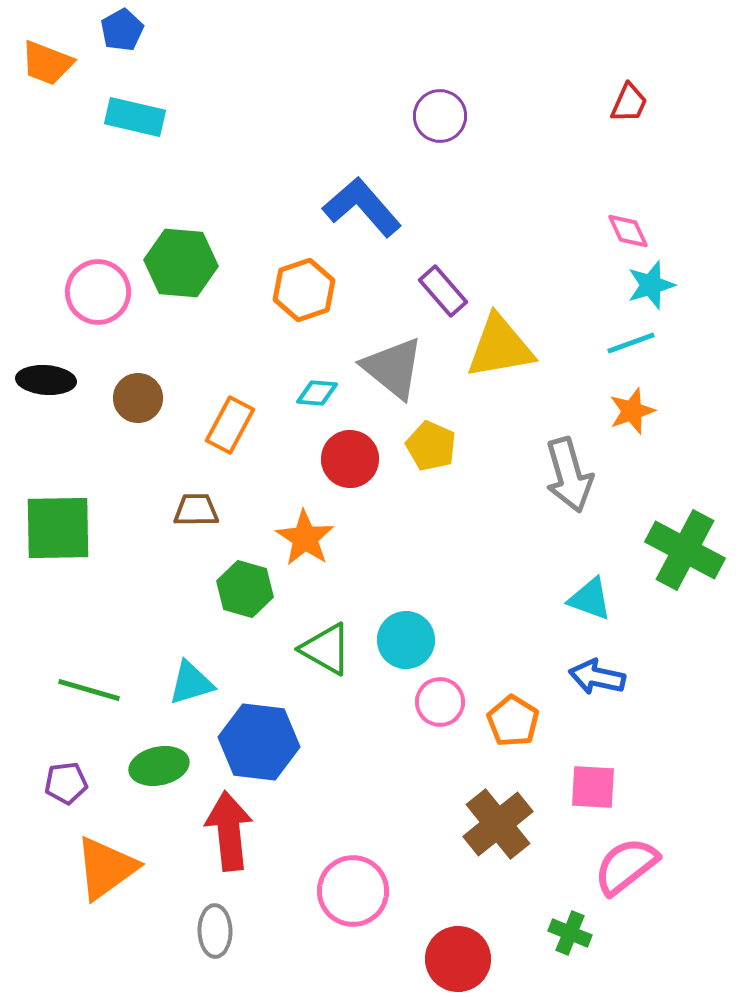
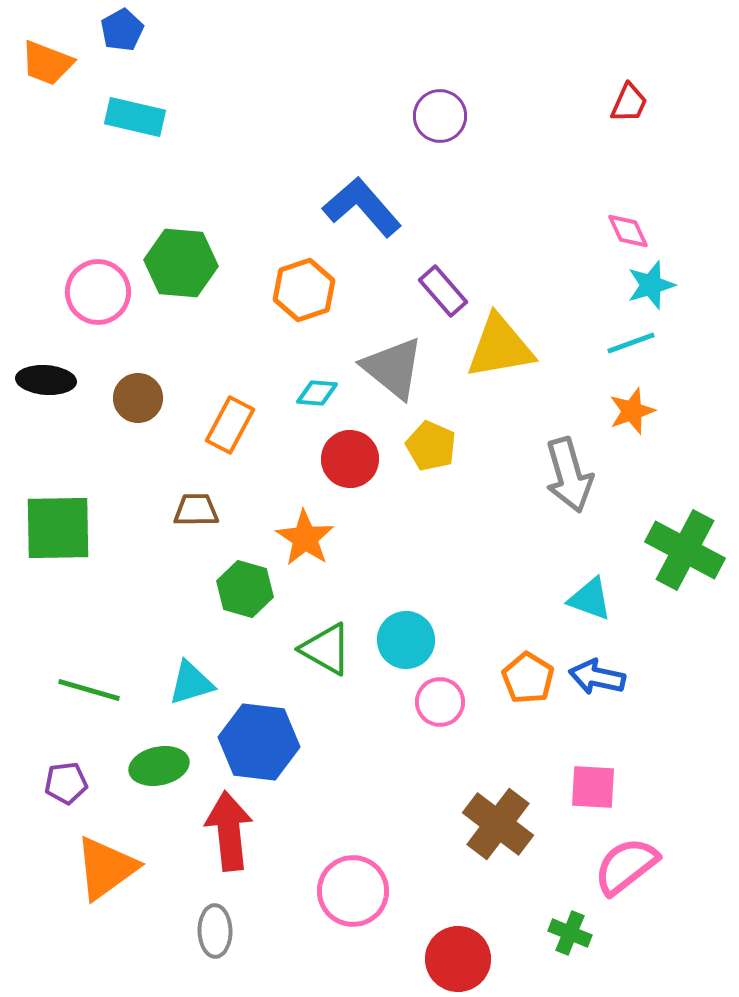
orange pentagon at (513, 721): moved 15 px right, 43 px up
brown cross at (498, 824): rotated 14 degrees counterclockwise
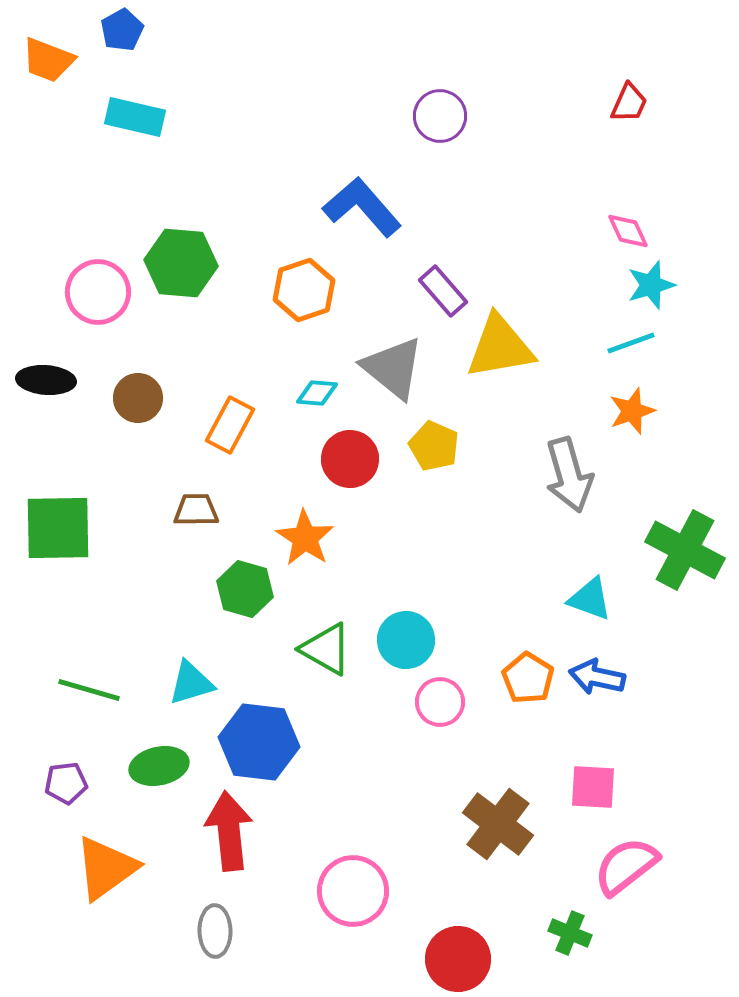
orange trapezoid at (47, 63): moved 1 px right, 3 px up
yellow pentagon at (431, 446): moved 3 px right
